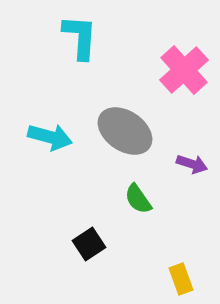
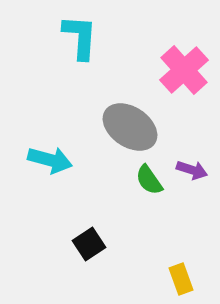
gray ellipse: moved 5 px right, 4 px up
cyan arrow: moved 23 px down
purple arrow: moved 6 px down
green semicircle: moved 11 px right, 19 px up
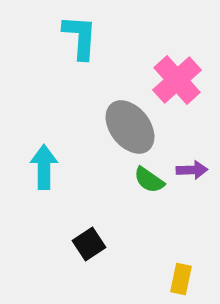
pink cross: moved 7 px left, 10 px down
gray ellipse: rotated 18 degrees clockwise
cyan arrow: moved 6 px left, 7 px down; rotated 105 degrees counterclockwise
purple arrow: rotated 20 degrees counterclockwise
green semicircle: rotated 20 degrees counterclockwise
yellow rectangle: rotated 32 degrees clockwise
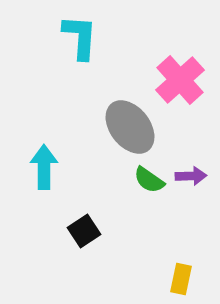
pink cross: moved 3 px right
purple arrow: moved 1 px left, 6 px down
black square: moved 5 px left, 13 px up
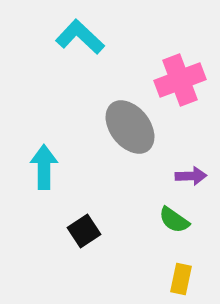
cyan L-shape: rotated 51 degrees counterclockwise
pink cross: rotated 21 degrees clockwise
green semicircle: moved 25 px right, 40 px down
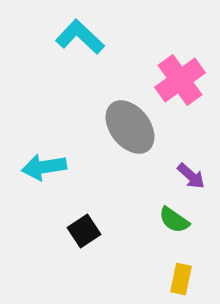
pink cross: rotated 15 degrees counterclockwise
cyan arrow: rotated 99 degrees counterclockwise
purple arrow: rotated 44 degrees clockwise
